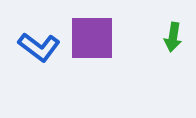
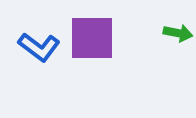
green arrow: moved 5 px right, 4 px up; rotated 88 degrees counterclockwise
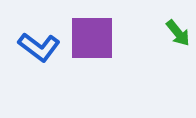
green arrow: rotated 40 degrees clockwise
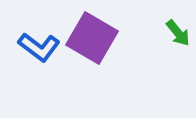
purple square: rotated 30 degrees clockwise
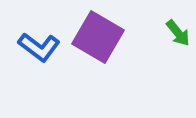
purple square: moved 6 px right, 1 px up
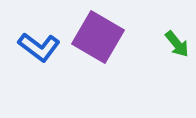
green arrow: moved 1 px left, 11 px down
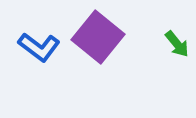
purple square: rotated 9 degrees clockwise
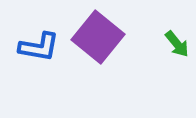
blue L-shape: rotated 27 degrees counterclockwise
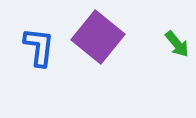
blue L-shape: rotated 93 degrees counterclockwise
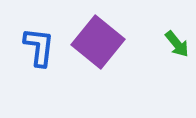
purple square: moved 5 px down
